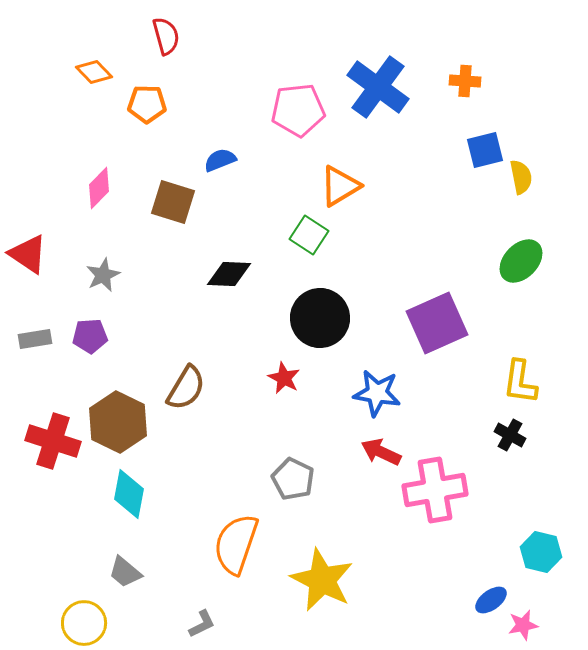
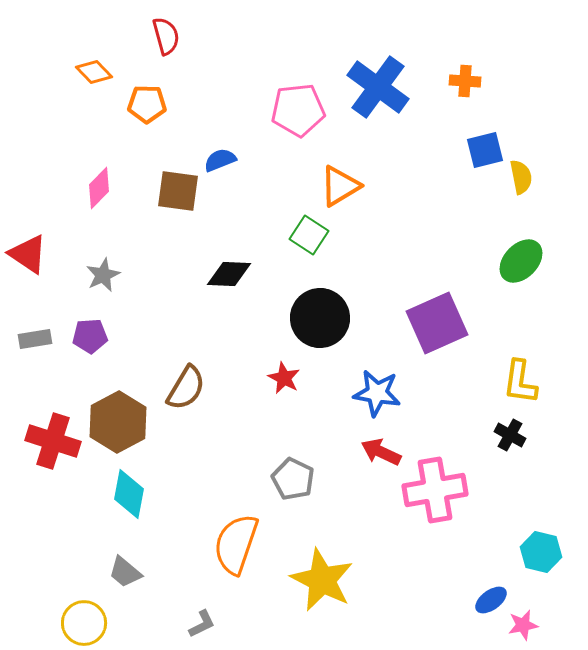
brown square: moved 5 px right, 11 px up; rotated 9 degrees counterclockwise
brown hexagon: rotated 6 degrees clockwise
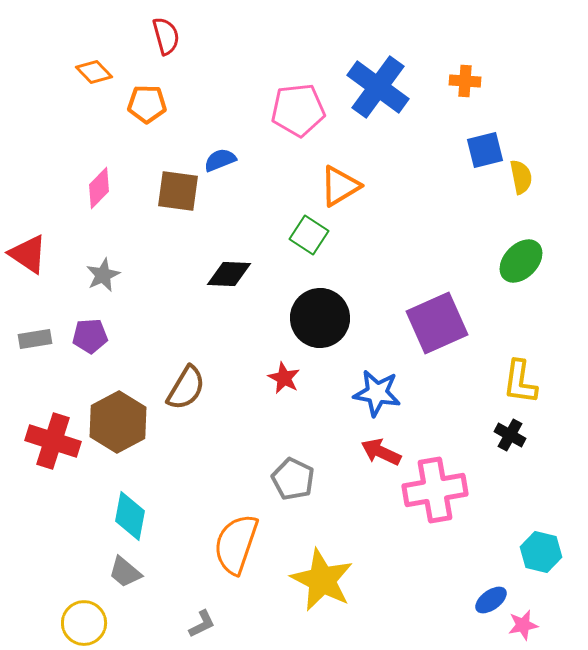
cyan diamond: moved 1 px right, 22 px down
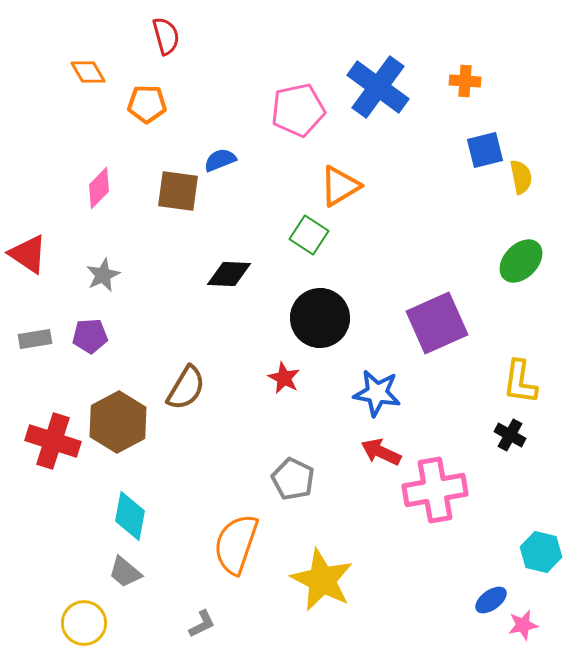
orange diamond: moved 6 px left; rotated 15 degrees clockwise
pink pentagon: rotated 6 degrees counterclockwise
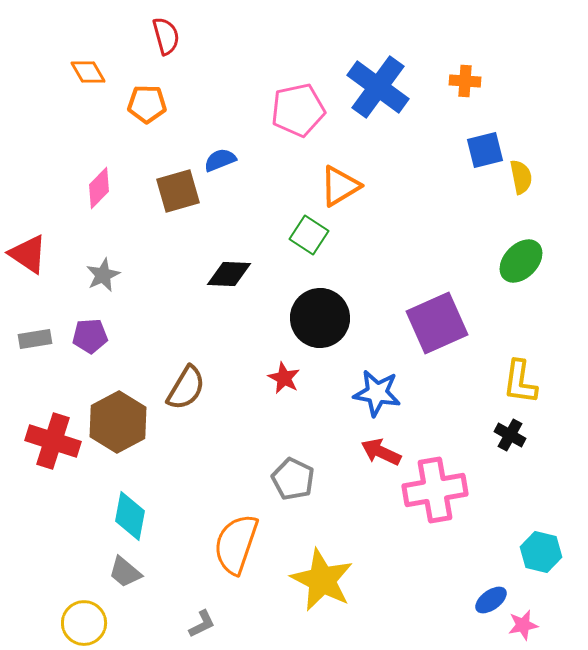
brown square: rotated 24 degrees counterclockwise
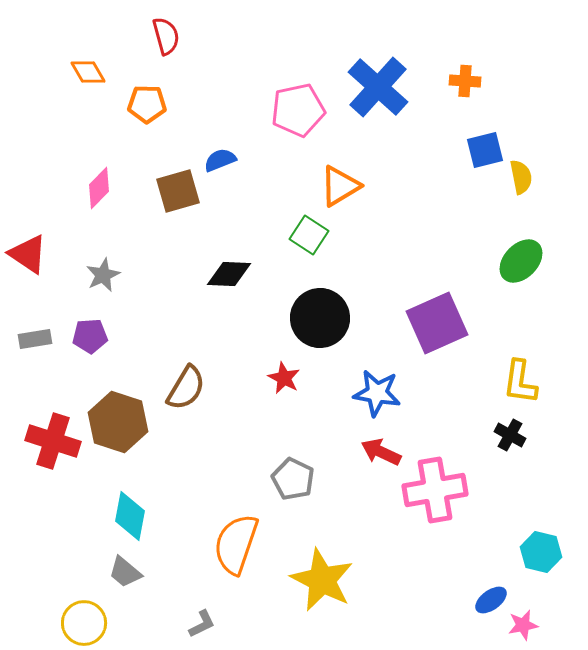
blue cross: rotated 6 degrees clockwise
brown hexagon: rotated 14 degrees counterclockwise
